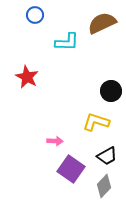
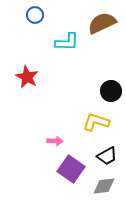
gray diamond: rotated 40 degrees clockwise
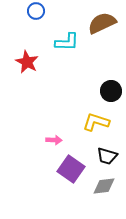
blue circle: moved 1 px right, 4 px up
red star: moved 15 px up
pink arrow: moved 1 px left, 1 px up
black trapezoid: rotated 45 degrees clockwise
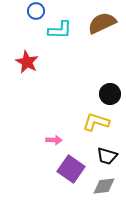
cyan L-shape: moved 7 px left, 12 px up
black circle: moved 1 px left, 3 px down
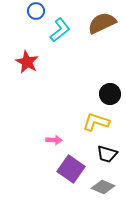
cyan L-shape: rotated 40 degrees counterclockwise
black trapezoid: moved 2 px up
gray diamond: moved 1 px left, 1 px down; rotated 30 degrees clockwise
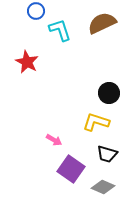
cyan L-shape: rotated 70 degrees counterclockwise
black circle: moved 1 px left, 1 px up
pink arrow: rotated 28 degrees clockwise
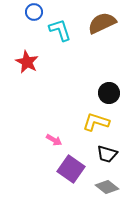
blue circle: moved 2 px left, 1 px down
gray diamond: moved 4 px right; rotated 15 degrees clockwise
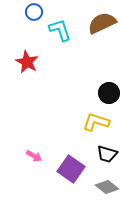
pink arrow: moved 20 px left, 16 px down
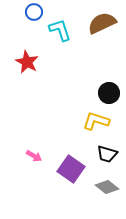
yellow L-shape: moved 1 px up
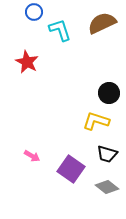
pink arrow: moved 2 px left
